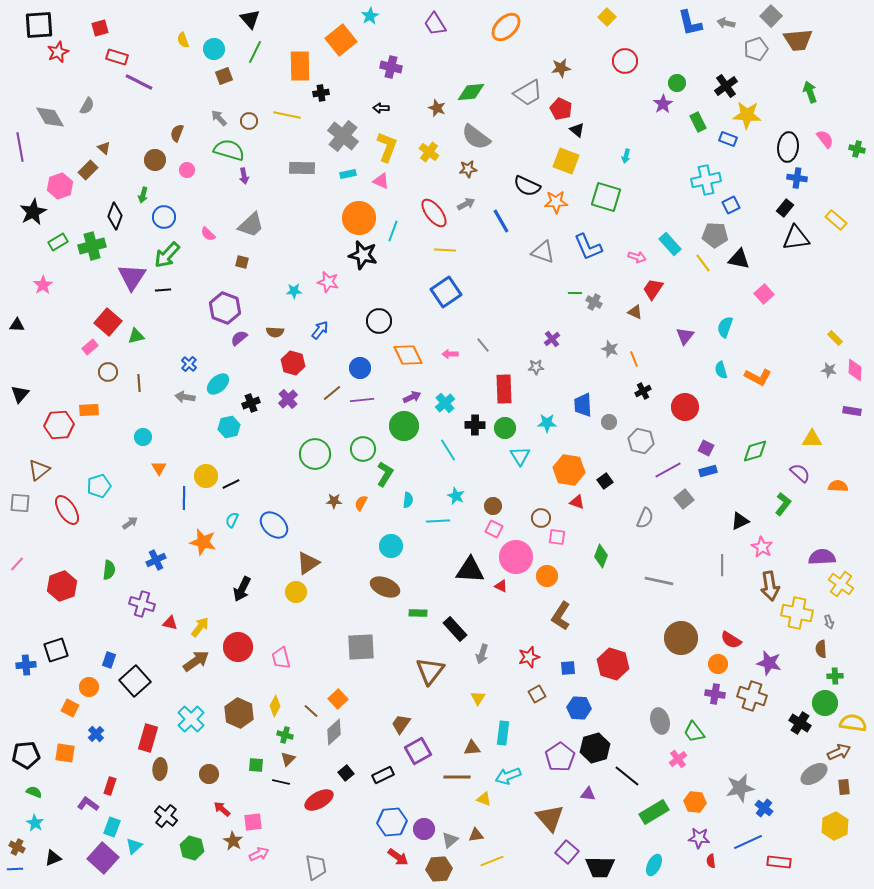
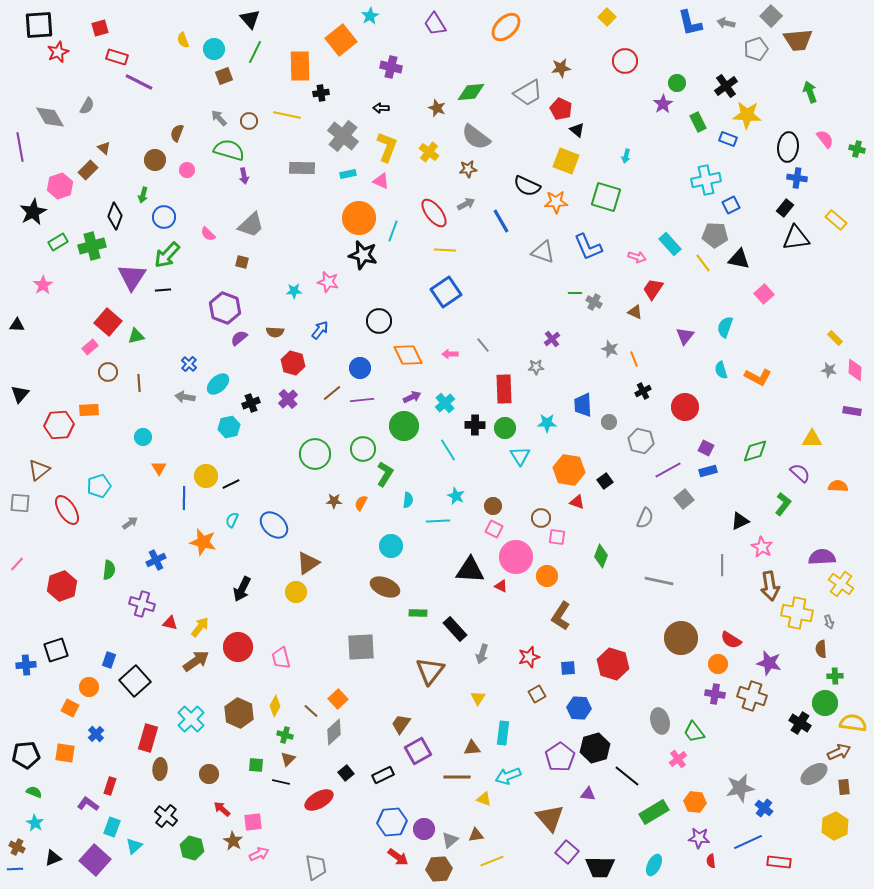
purple square at (103, 858): moved 8 px left, 2 px down
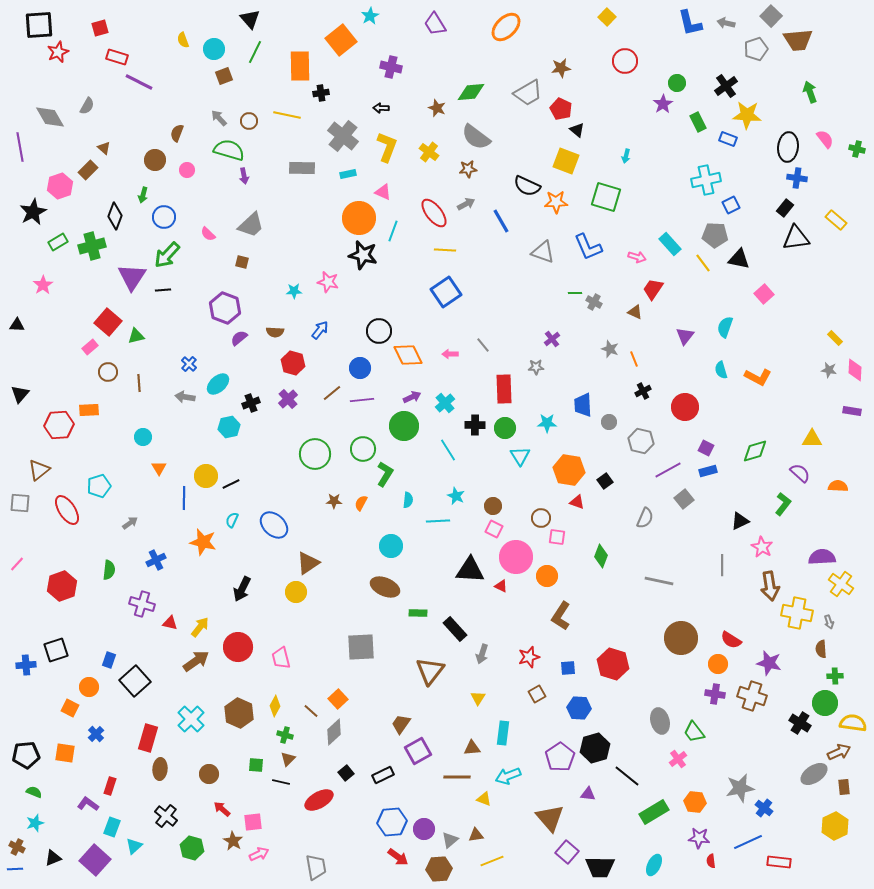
pink triangle at (381, 181): moved 2 px right, 11 px down
black circle at (379, 321): moved 10 px down
cyan star at (35, 823): rotated 24 degrees clockwise
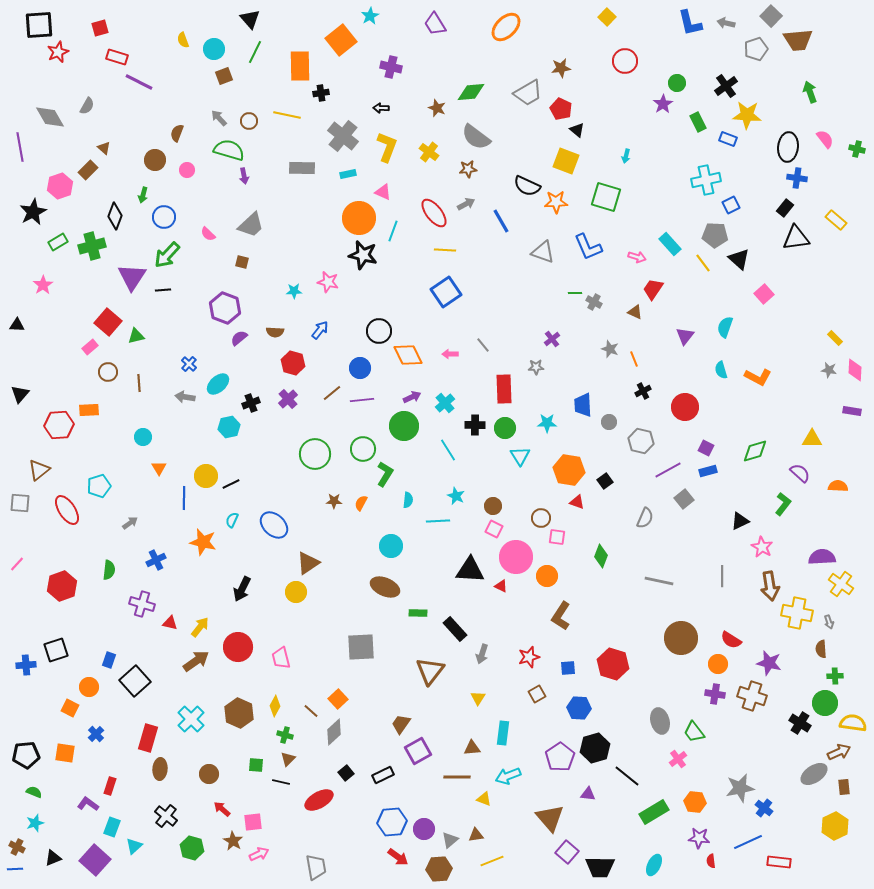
black triangle at (739, 259): rotated 30 degrees clockwise
gray line at (722, 565): moved 11 px down
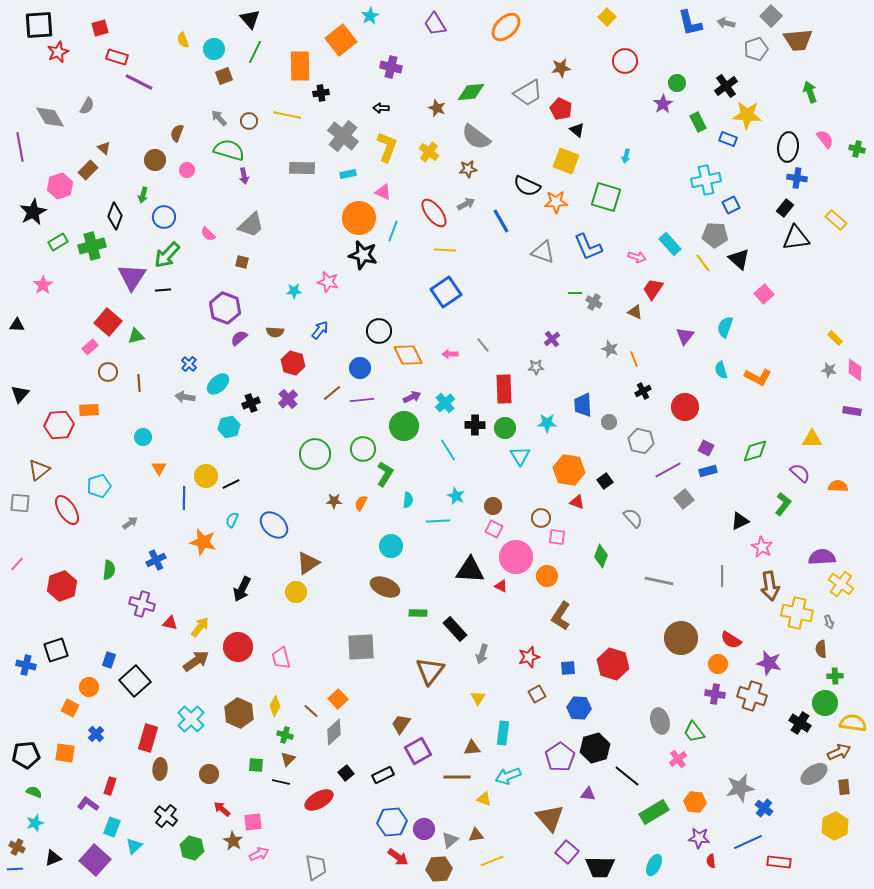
gray semicircle at (645, 518): moved 12 px left; rotated 65 degrees counterclockwise
blue cross at (26, 665): rotated 18 degrees clockwise
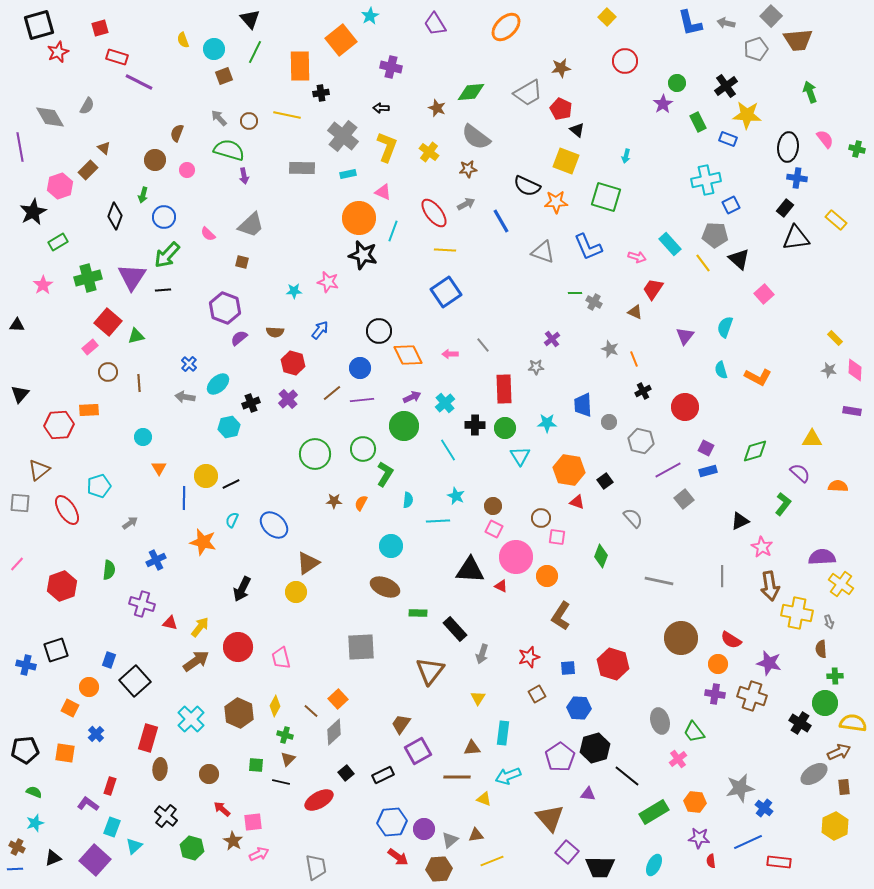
black square at (39, 25): rotated 12 degrees counterclockwise
green cross at (92, 246): moved 4 px left, 32 px down
black pentagon at (26, 755): moved 1 px left, 5 px up
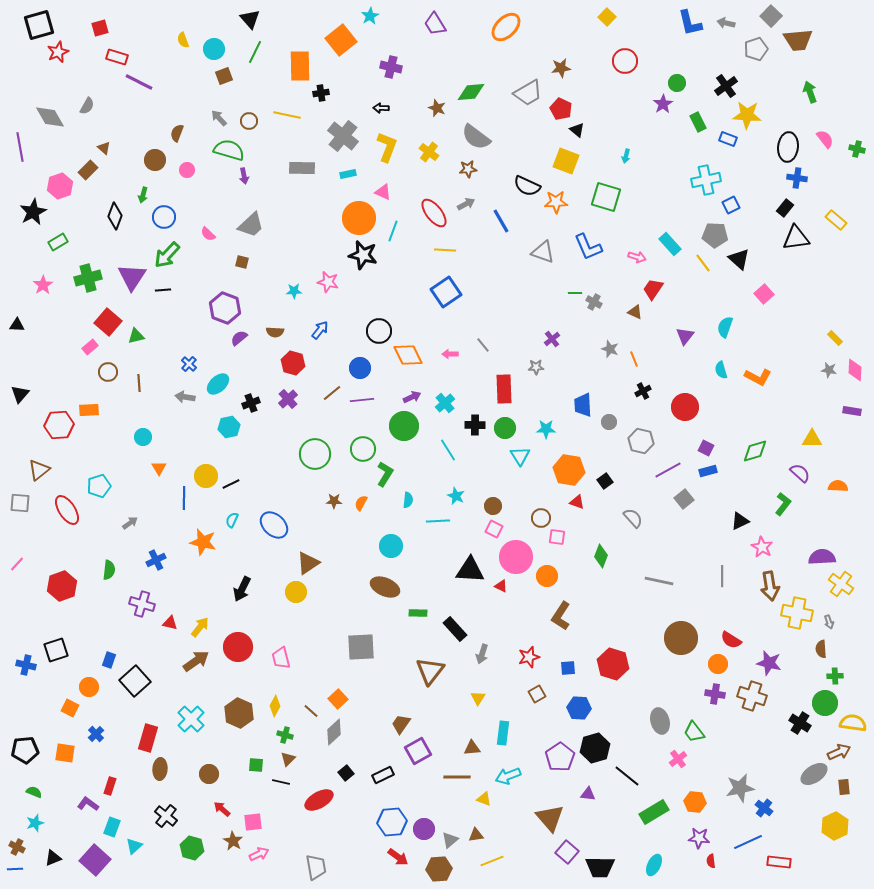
cyan star at (547, 423): moved 1 px left, 6 px down
